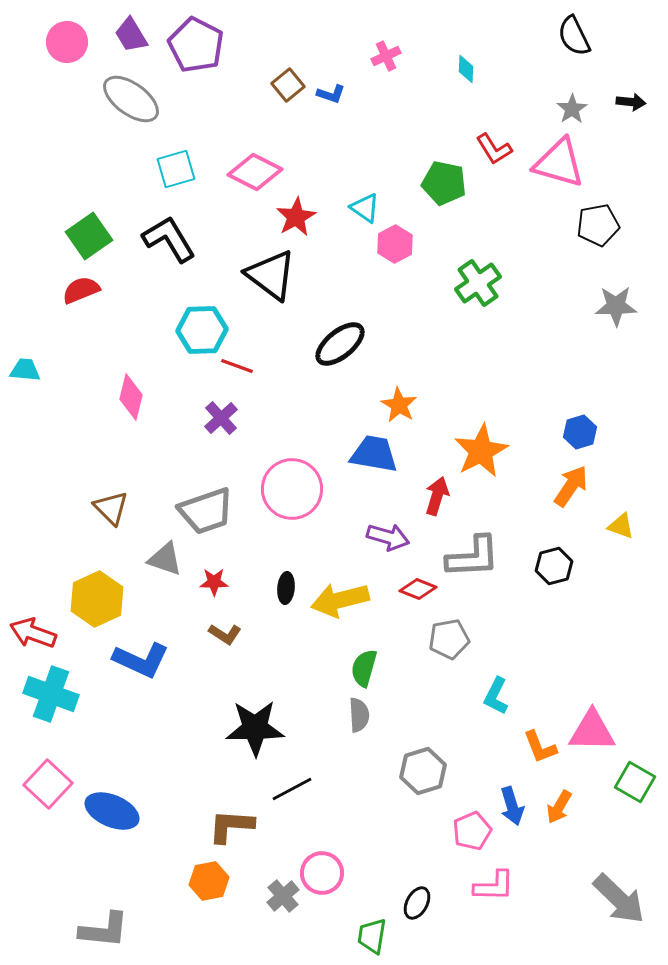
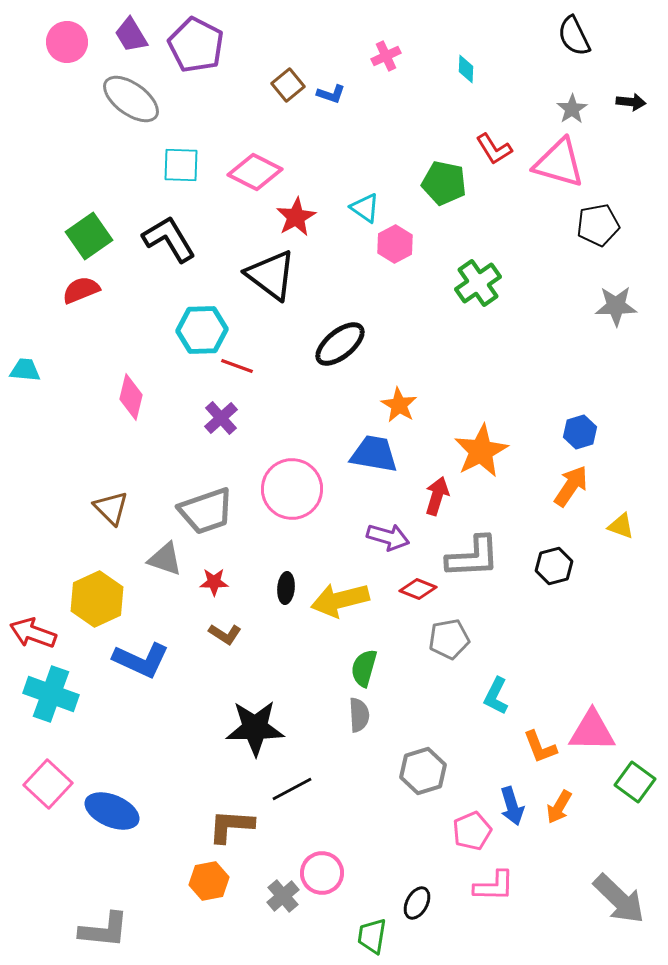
cyan square at (176, 169): moved 5 px right, 4 px up; rotated 18 degrees clockwise
green square at (635, 782): rotated 6 degrees clockwise
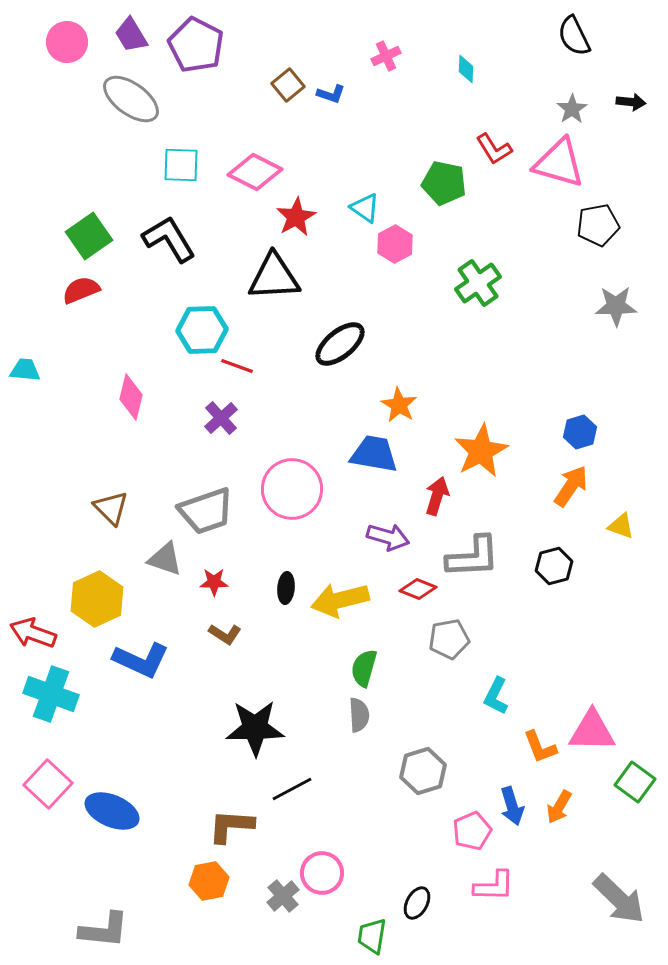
black triangle at (271, 275): moved 3 px right, 2 px down; rotated 40 degrees counterclockwise
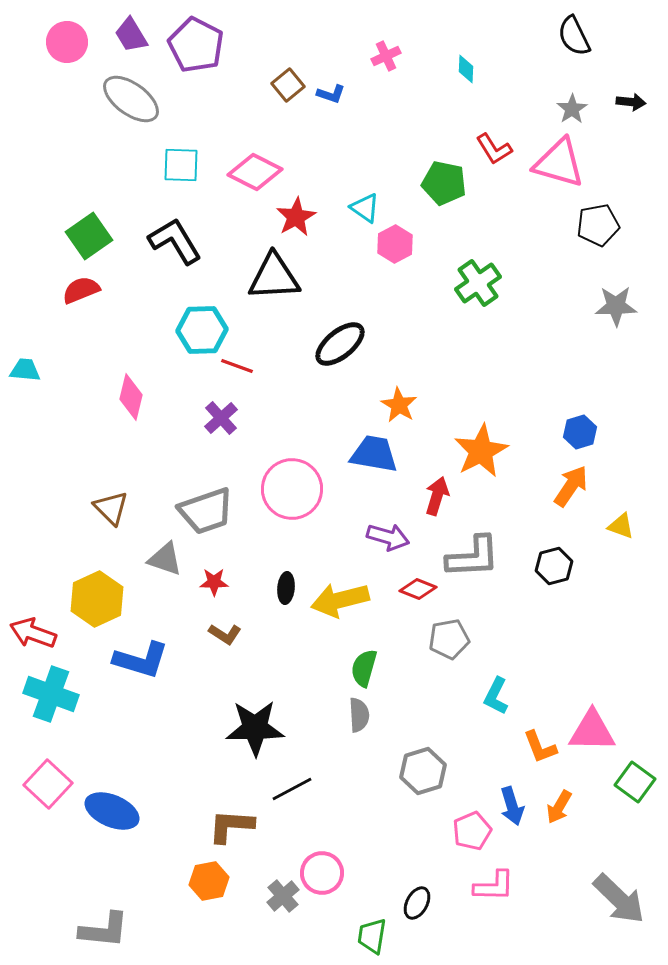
black L-shape at (169, 239): moved 6 px right, 2 px down
blue L-shape at (141, 660): rotated 8 degrees counterclockwise
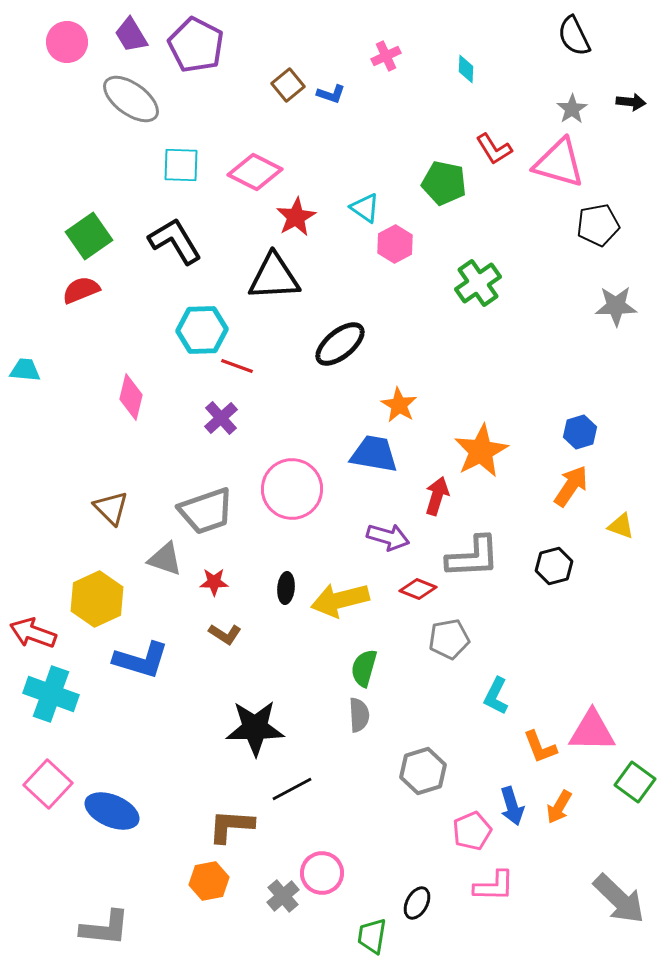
gray L-shape at (104, 930): moved 1 px right, 2 px up
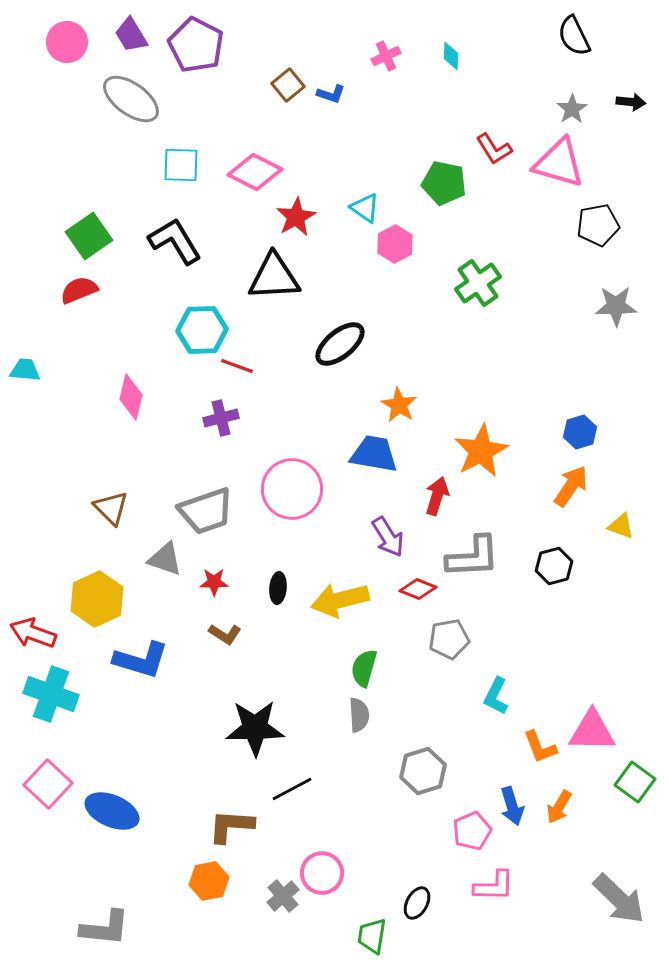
cyan diamond at (466, 69): moved 15 px left, 13 px up
red semicircle at (81, 290): moved 2 px left
purple cross at (221, 418): rotated 28 degrees clockwise
purple arrow at (388, 537): rotated 42 degrees clockwise
black ellipse at (286, 588): moved 8 px left
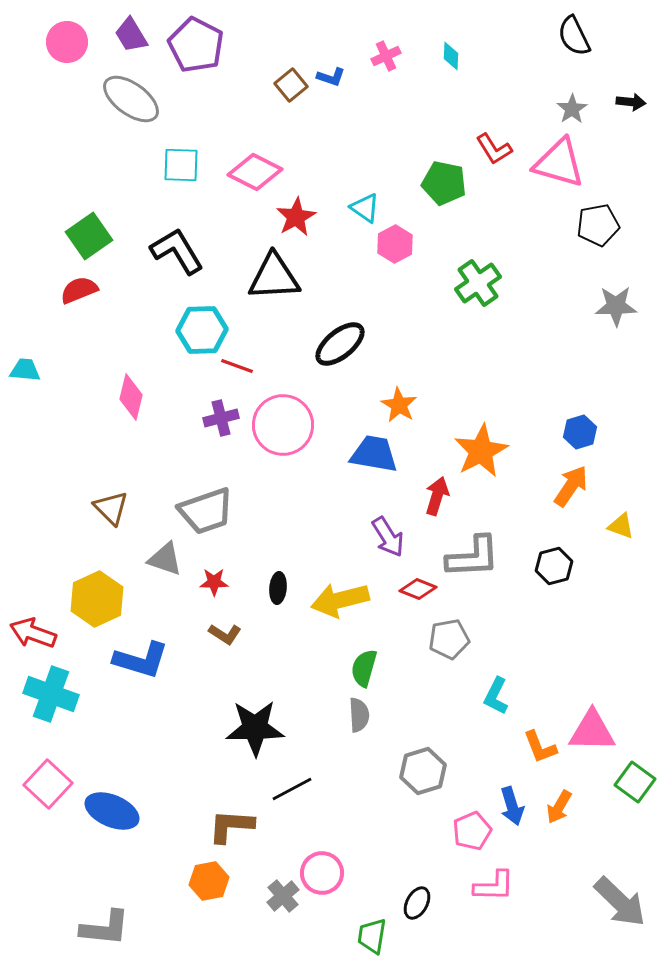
brown square at (288, 85): moved 3 px right
blue L-shape at (331, 94): moved 17 px up
black L-shape at (175, 241): moved 2 px right, 10 px down
pink circle at (292, 489): moved 9 px left, 64 px up
gray arrow at (619, 899): moved 1 px right, 3 px down
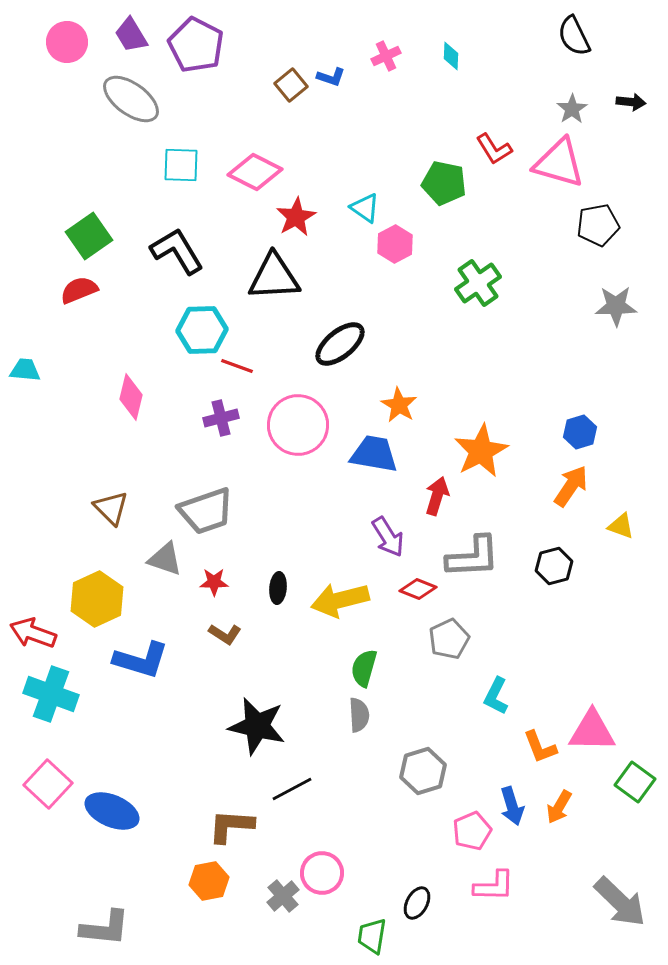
pink circle at (283, 425): moved 15 px right
gray pentagon at (449, 639): rotated 15 degrees counterclockwise
black star at (255, 728): moved 2 px right, 2 px up; rotated 14 degrees clockwise
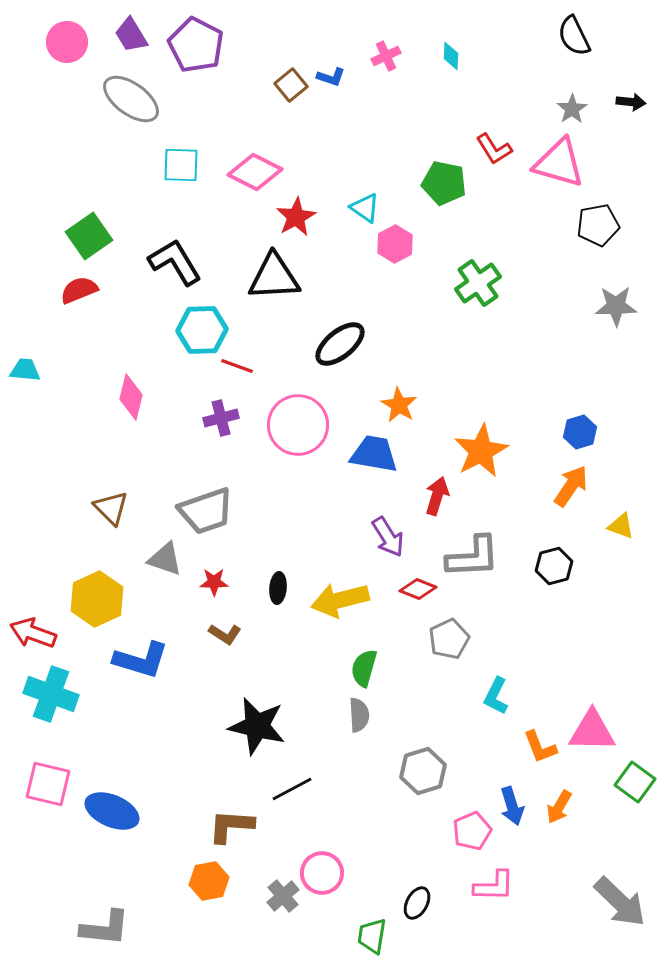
black L-shape at (177, 251): moved 2 px left, 11 px down
pink square at (48, 784): rotated 30 degrees counterclockwise
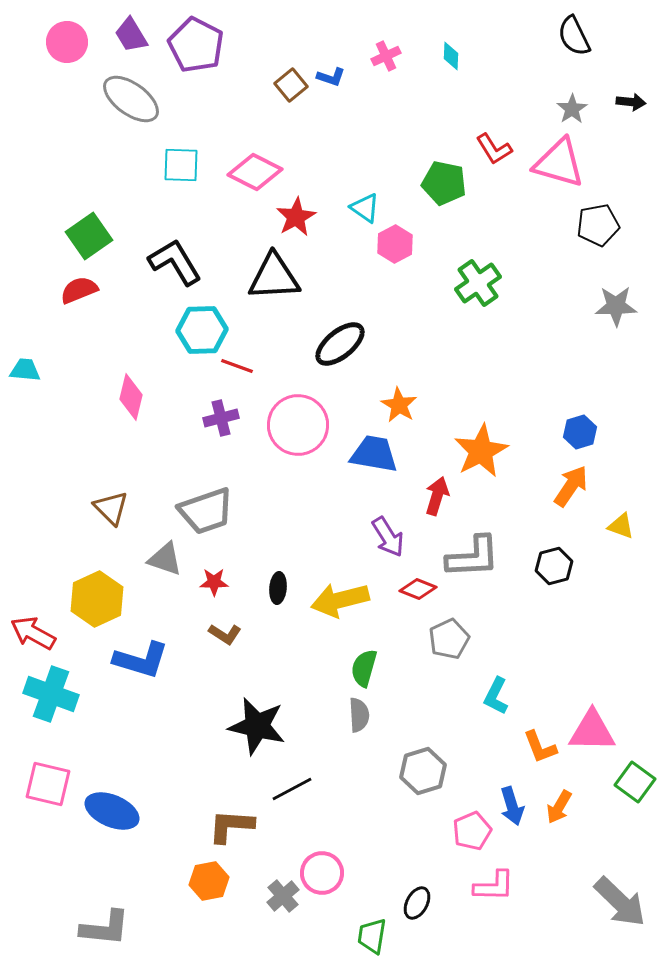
red arrow at (33, 633): rotated 9 degrees clockwise
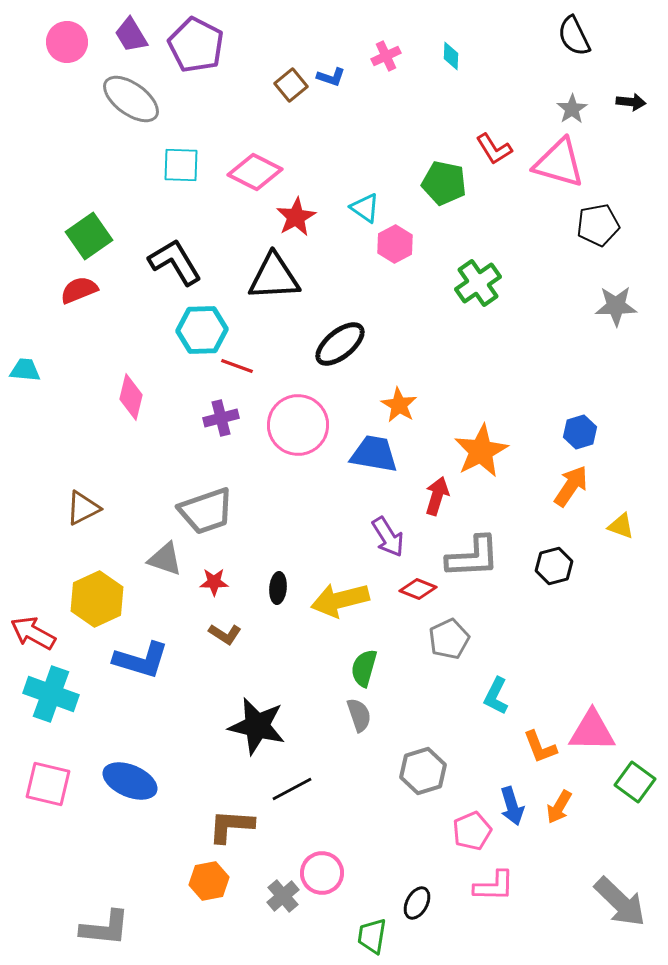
brown triangle at (111, 508): moved 28 px left; rotated 48 degrees clockwise
gray semicircle at (359, 715): rotated 16 degrees counterclockwise
blue ellipse at (112, 811): moved 18 px right, 30 px up
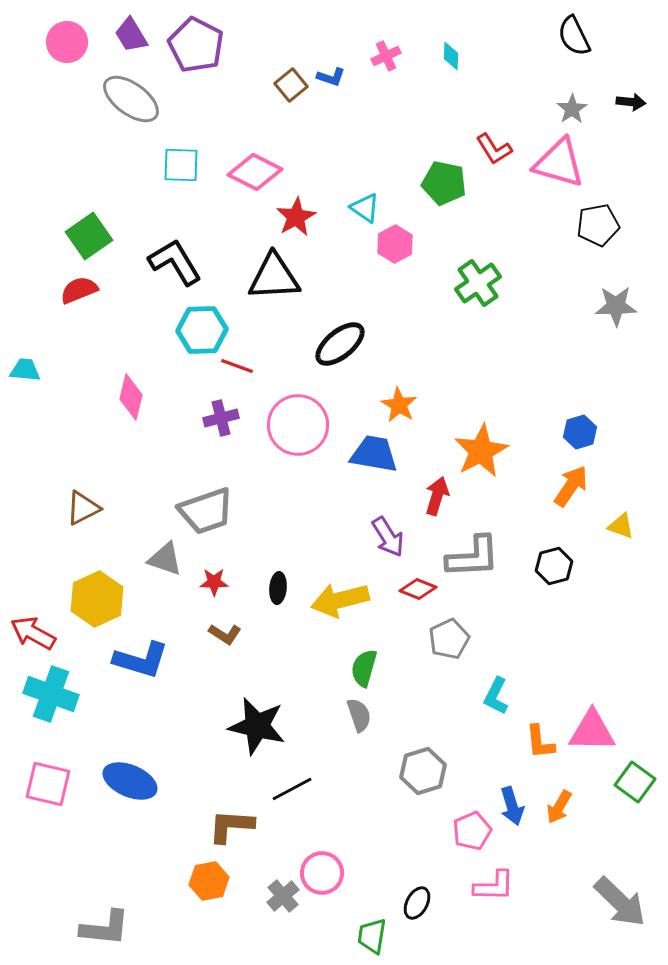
orange L-shape at (540, 747): moved 5 px up; rotated 15 degrees clockwise
